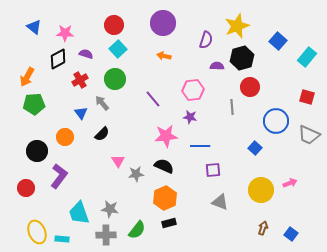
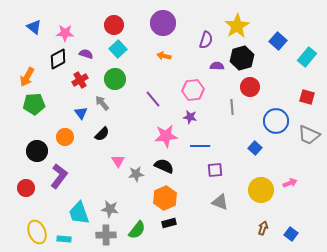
yellow star at (237, 26): rotated 10 degrees counterclockwise
purple square at (213, 170): moved 2 px right
cyan rectangle at (62, 239): moved 2 px right
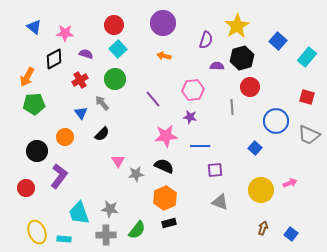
black diamond at (58, 59): moved 4 px left
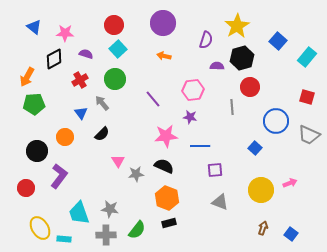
orange hexagon at (165, 198): moved 2 px right; rotated 15 degrees counterclockwise
yellow ellipse at (37, 232): moved 3 px right, 4 px up; rotated 10 degrees counterclockwise
